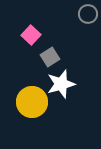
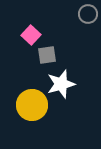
gray square: moved 3 px left, 2 px up; rotated 24 degrees clockwise
yellow circle: moved 3 px down
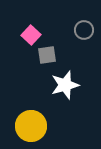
gray circle: moved 4 px left, 16 px down
white star: moved 4 px right, 1 px down
yellow circle: moved 1 px left, 21 px down
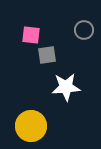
pink square: rotated 36 degrees counterclockwise
white star: moved 1 px right, 2 px down; rotated 12 degrees clockwise
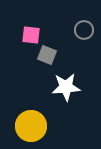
gray square: rotated 30 degrees clockwise
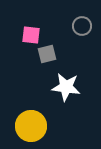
gray circle: moved 2 px left, 4 px up
gray square: moved 1 px up; rotated 36 degrees counterclockwise
white star: rotated 12 degrees clockwise
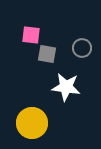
gray circle: moved 22 px down
gray square: rotated 24 degrees clockwise
yellow circle: moved 1 px right, 3 px up
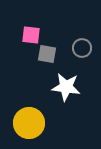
yellow circle: moved 3 px left
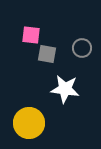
white star: moved 1 px left, 2 px down
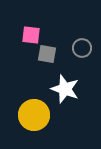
white star: rotated 12 degrees clockwise
yellow circle: moved 5 px right, 8 px up
